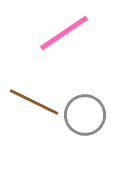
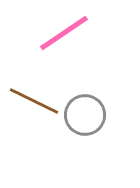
brown line: moved 1 px up
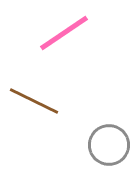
gray circle: moved 24 px right, 30 px down
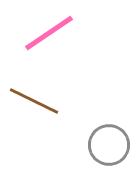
pink line: moved 15 px left
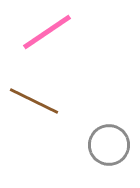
pink line: moved 2 px left, 1 px up
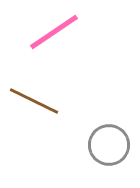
pink line: moved 7 px right
